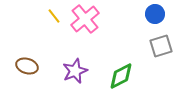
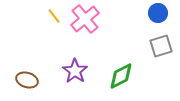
blue circle: moved 3 px right, 1 px up
brown ellipse: moved 14 px down
purple star: rotated 15 degrees counterclockwise
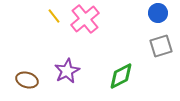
purple star: moved 8 px left; rotated 10 degrees clockwise
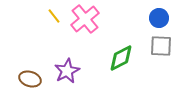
blue circle: moved 1 px right, 5 px down
gray square: rotated 20 degrees clockwise
green diamond: moved 18 px up
brown ellipse: moved 3 px right, 1 px up
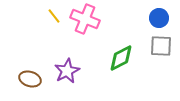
pink cross: rotated 28 degrees counterclockwise
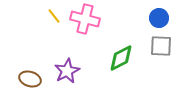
pink cross: rotated 8 degrees counterclockwise
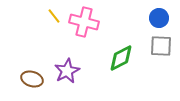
pink cross: moved 1 px left, 3 px down
brown ellipse: moved 2 px right
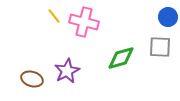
blue circle: moved 9 px right, 1 px up
gray square: moved 1 px left, 1 px down
green diamond: rotated 12 degrees clockwise
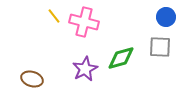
blue circle: moved 2 px left
purple star: moved 18 px right, 2 px up
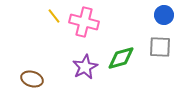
blue circle: moved 2 px left, 2 px up
purple star: moved 2 px up
